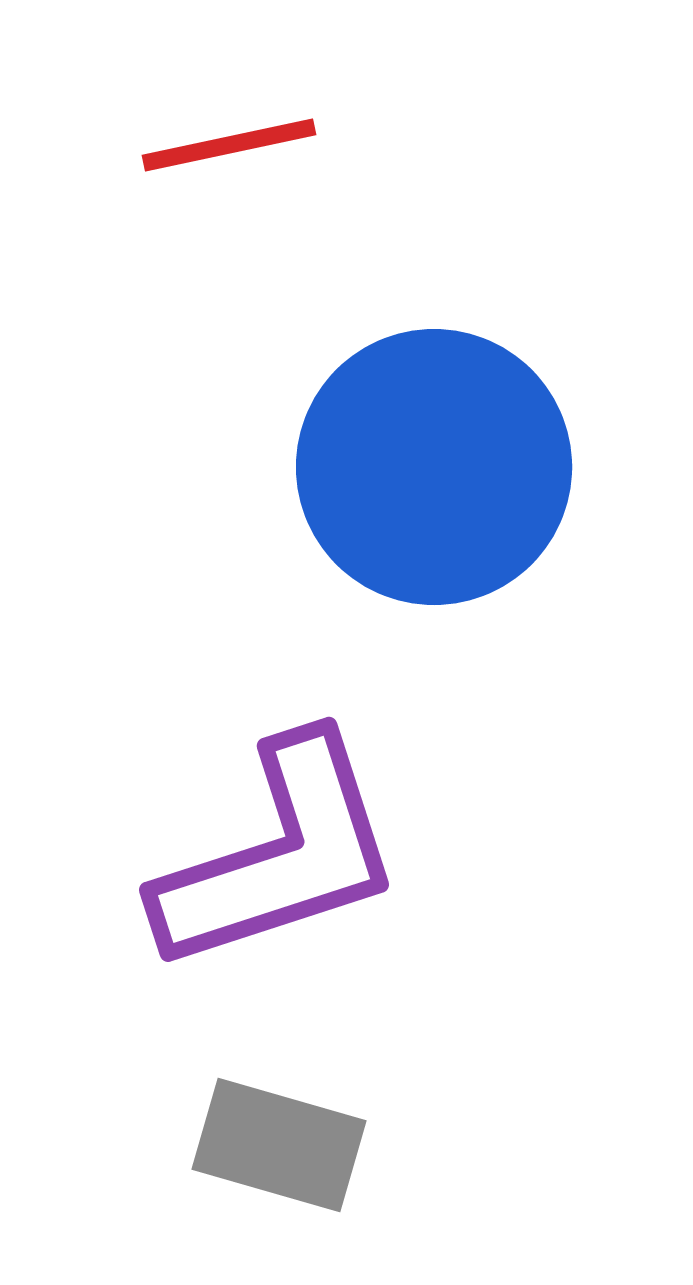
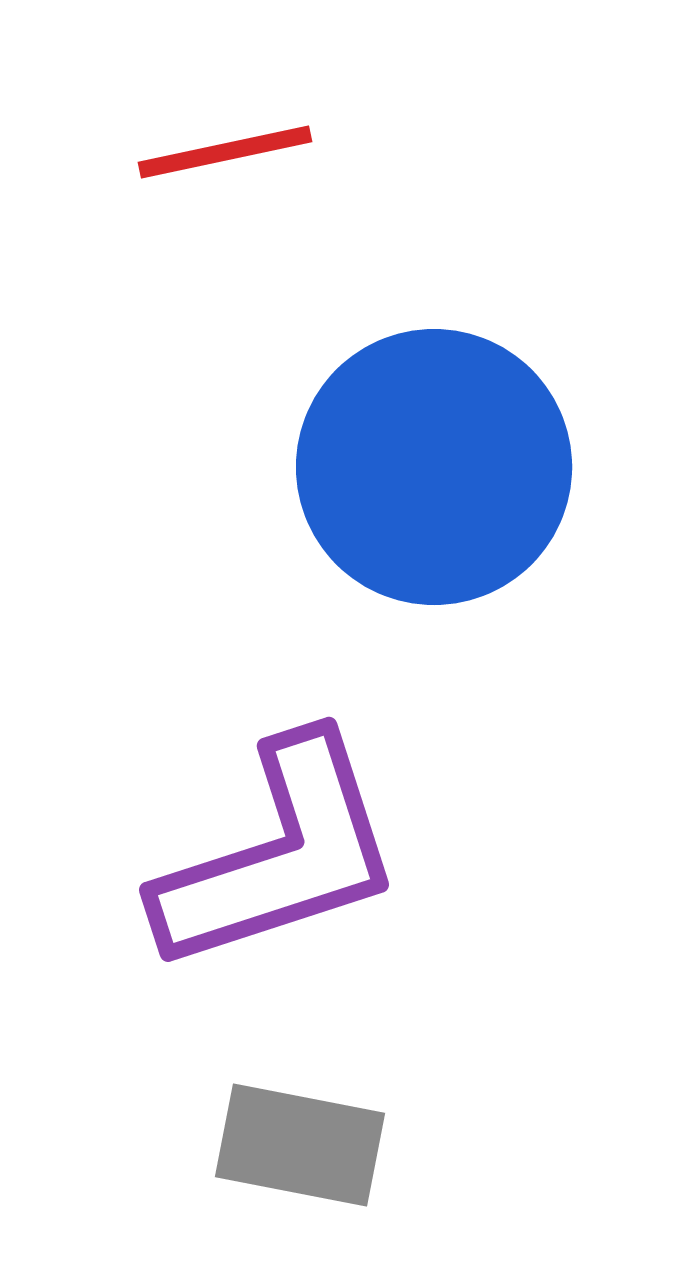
red line: moved 4 px left, 7 px down
gray rectangle: moved 21 px right; rotated 5 degrees counterclockwise
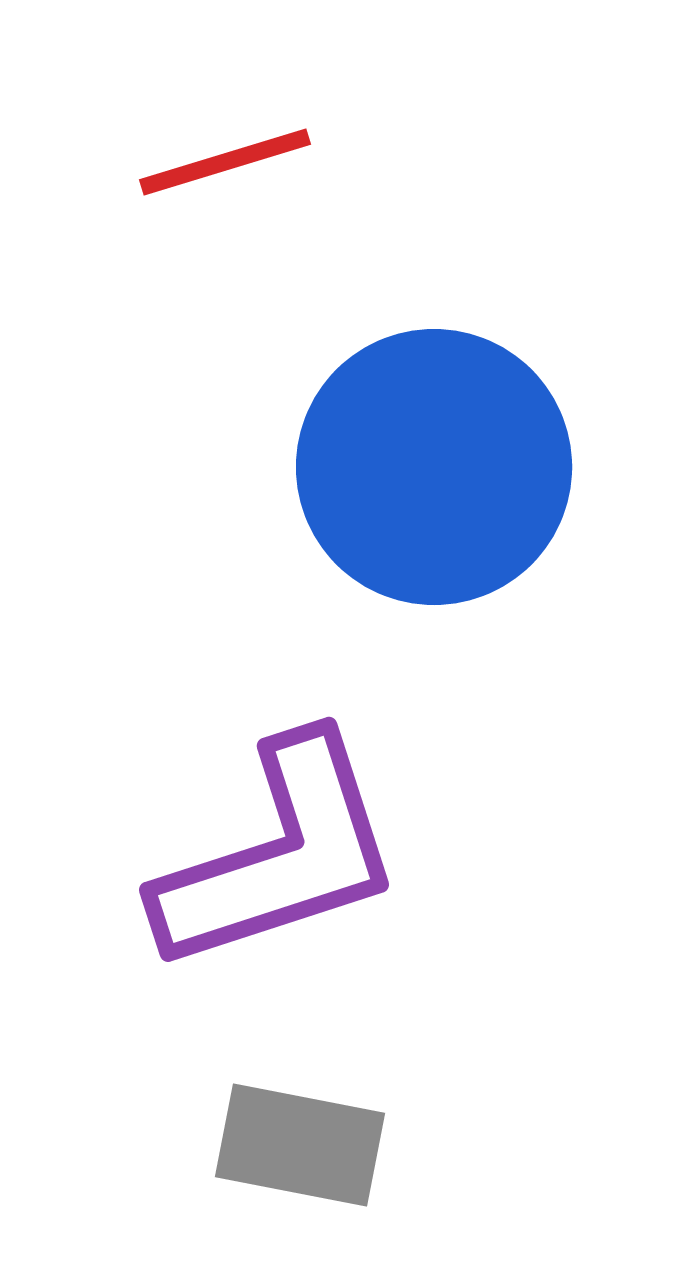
red line: moved 10 px down; rotated 5 degrees counterclockwise
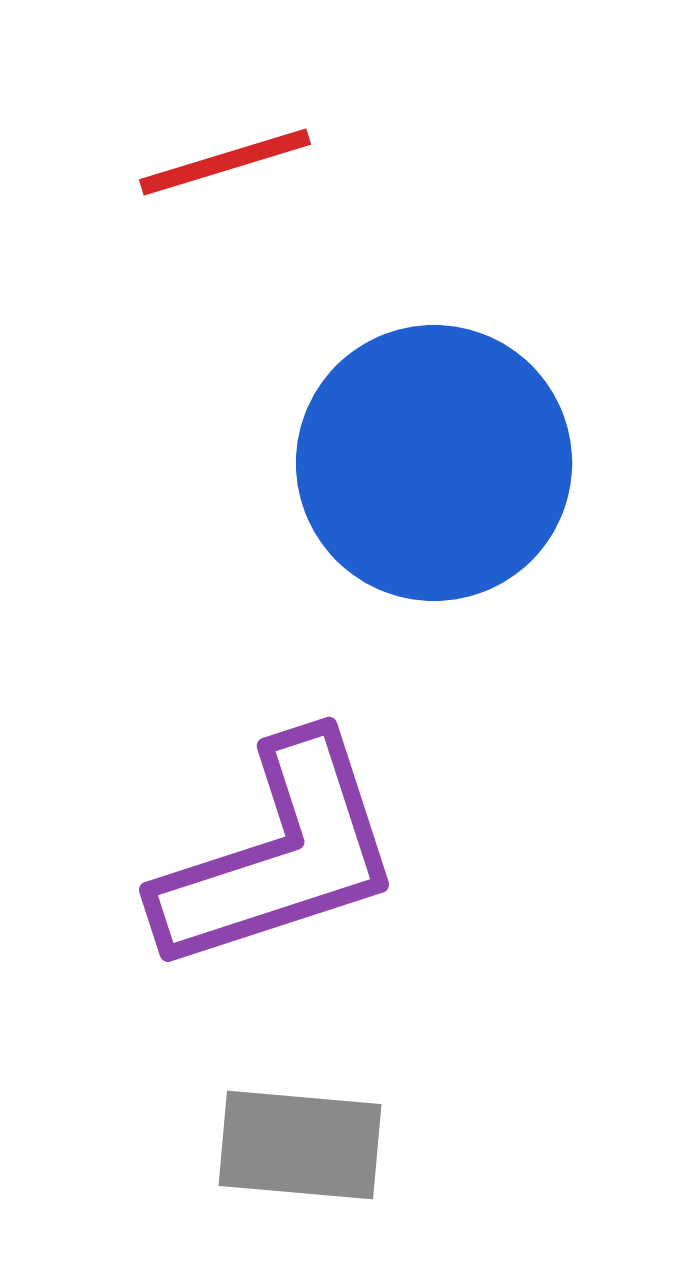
blue circle: moved 4 px up
gray rectangle: rotated 6 degrees counterclockwise
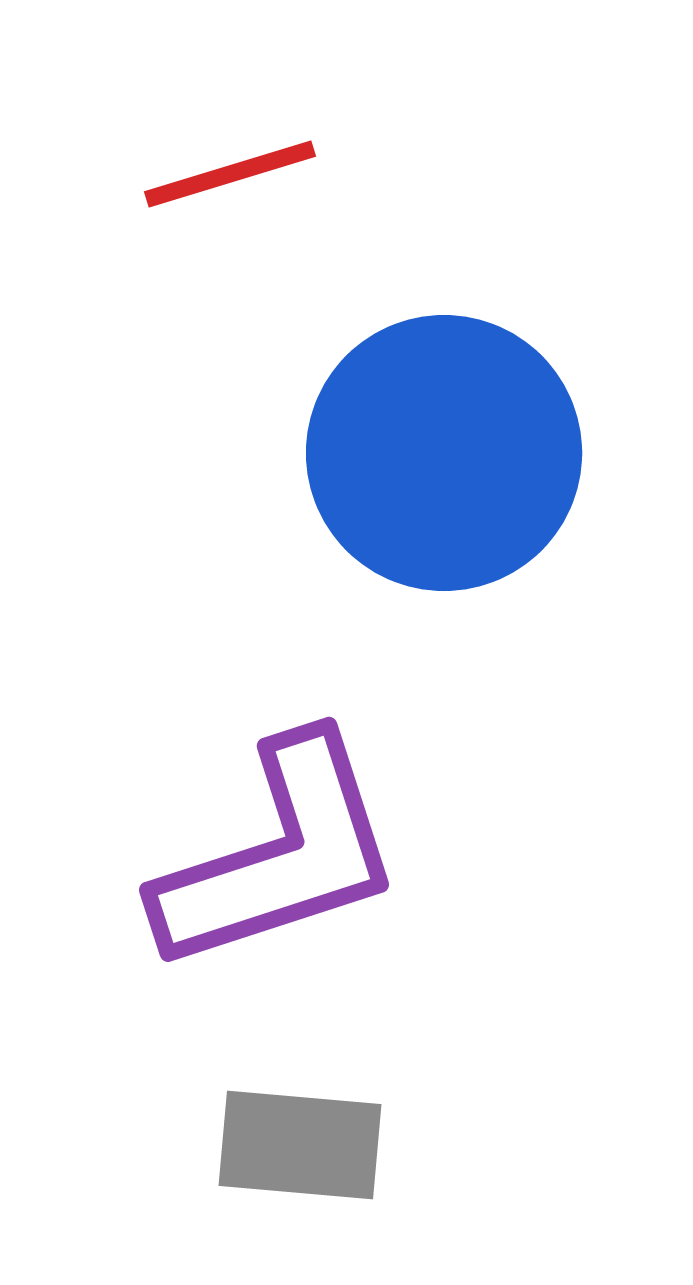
red line: moved 5 px right, 12 px down
blue circle: moved 10 px right, 10 px up
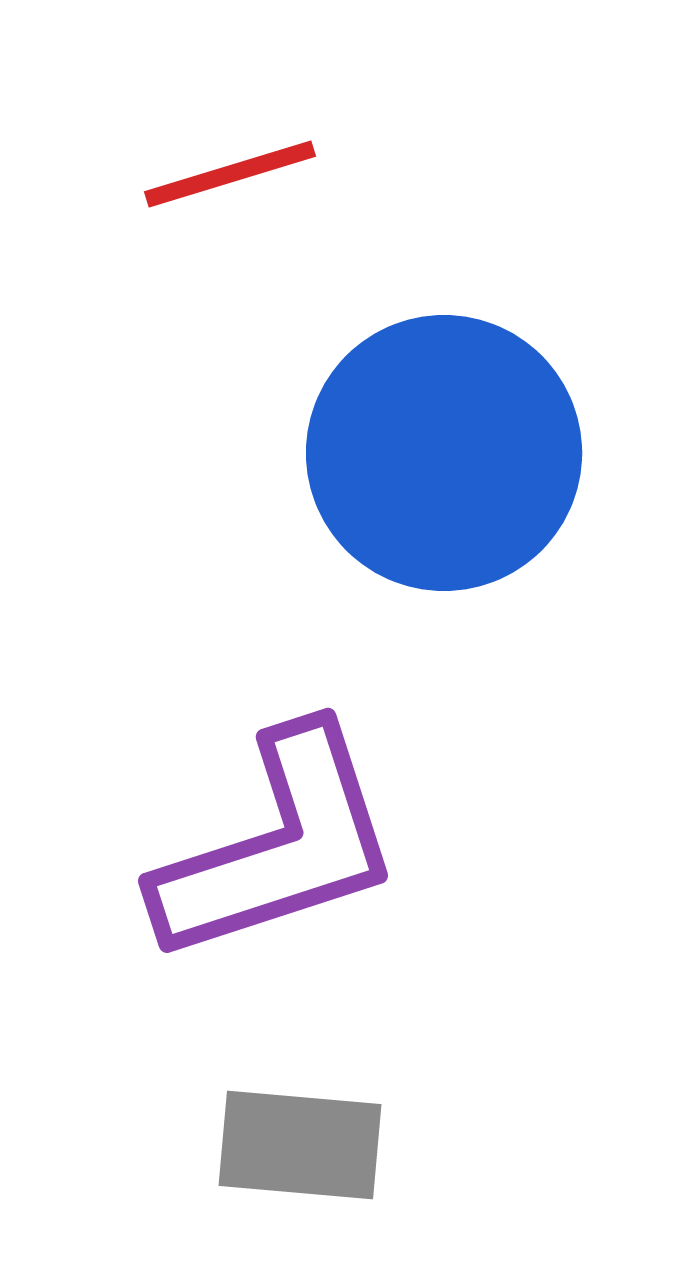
purple L-shape: moved 1 px left, 9 px up
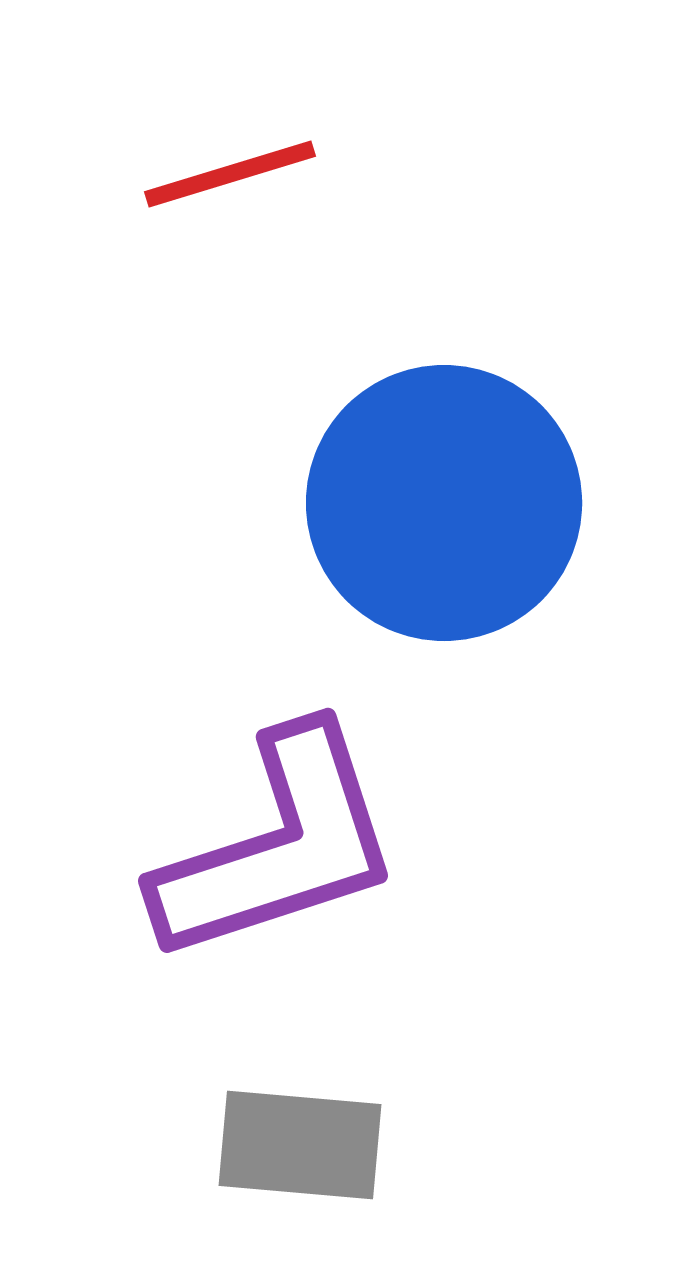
blue circle: moved 50 px down
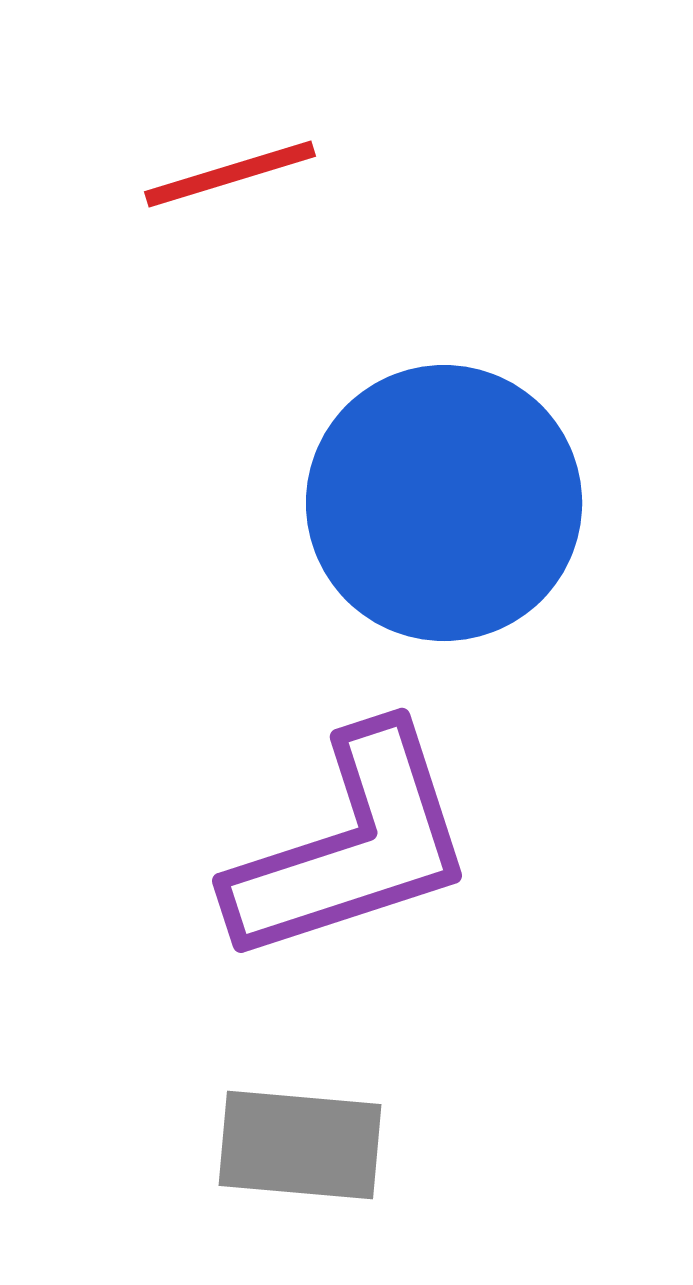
purple L-shape: moved 74 px right
